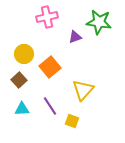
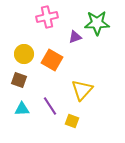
green star: moved 2 px left, 1 px down; rotated 10 degrees counterclockwise
orange square: moved 2 px right, 7 px up; rotated 20 degrees counterclockwise
brown square: rotated 28 degrees counterclockwise
yellow triangle: moved 1 px left
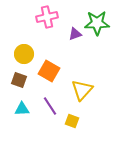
purple triangle: moved 3 px up
orange square: moved 3 px left, 11 px down
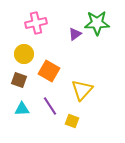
pink cross: moved 11 px left, 6 px down
purple triangle: rotated 16 degrees counterclockwise
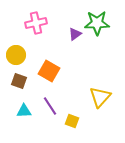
yellow circle: moved 8 px left, 1 px down
brown square: moved 1 px down
yellow triangle: moved 18 px right, 7 px down
cyan triangle: moved 2 px right, 2 px down
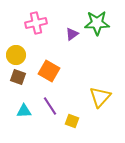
purple triangle: moved 3 px left
brown square: moved 1 px left, 4 px up
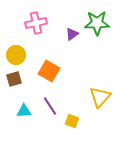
brown square: moved 4 px left, 2 px down; rotated 35 degrees counterclockwise
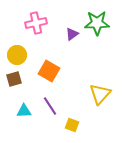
yellow circle: moved 1 px right
yellow triangle: moved 3 px up
yellow square: moved 4 px down
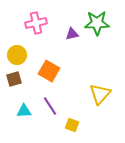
purple triangle: rotated 24 degrees clockwise
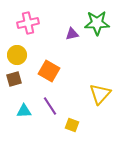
pink cross: moved 8 px left
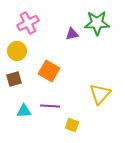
pink cross: rotated 15 degrees counterclockwise
yellow circle: moved 4 px up
purple line: rotated 54 degrees counterclockwise
